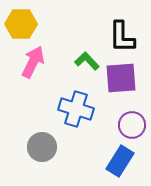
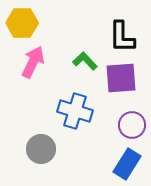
yellow hexagon: moved 1 px right, 1 px up
green L-shape: moved 2 px left
blue cross: moved 1 px left, 2 px down
gray circle: moved 1 px left, 2 px down
blue rectangle: moved 7 px right, 3 px down
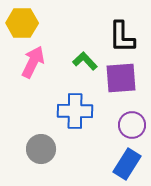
blue cross: rotated 16 degrees counterclockwise
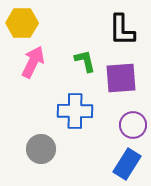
black L-shape: moved 7 px up
green L-shape: rotated 30 degrees clockwise
purple circle: moved 1 px right
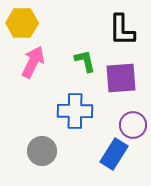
gray circle: moved 1 px right, 2 px down
blue rectangle: moved 13 px left, 10 px up
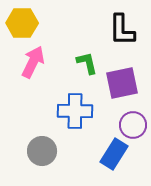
green L-shape: moved 2 px right, 2 px down
purple square: moved 1 px right, 5 px down; rotated 8 degrees counterclockwise
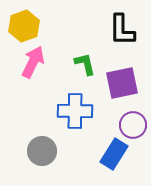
yellow hexagon: moved 2 px right, 3 px down; rotated 20 degrees counterclockwise
green L-shape: moved 2 px left, 1 px down
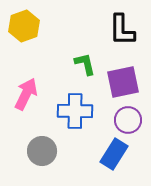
pink arrow: moved 7 px left, 32 px down
purple square: moved 1 px right, 1 px up
purple circle: moved 5 px left, 5 px up
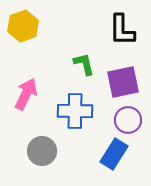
yellow hexagon: moved 1 px left
green L-shape: moved 1 px left
